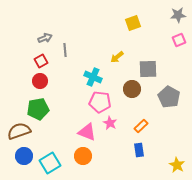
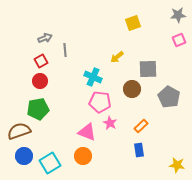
yellow star: rotated 21 degrees counterclockwise
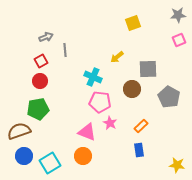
gray arrow: moved 1 px right, 1 px up
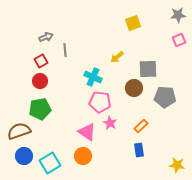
brown circle: moved 2 px right, 1 px up
gray pentagon: moved 4 px left; rotated 25 degrees counterclockwise
green pentagon: moved 2 px right
pink triangle: rotated 12 degrees clockwise
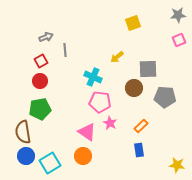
brown semicircle: moved 4 px right, 1 px down; rotated 80 degrees counterclockwise
blue circle: moved 2 px right
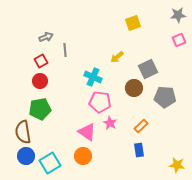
gray square: rotated 24 degrees counterclockwise
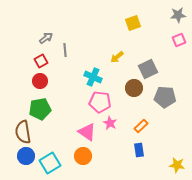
gray arrow: moved 1 px down; rotated 16 degrees counterclockwise
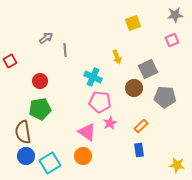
gray star: moved 3 px left
pink square: moved 7 px left
yellow arrow: rotated 72 degrees counterclockwise
red square: moved 31 px left
pink star: rotated 16 degrees clockwise
